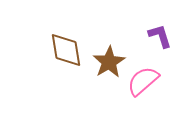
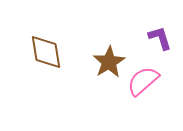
purple L-shape: moved 2 px down
brown diamond: moved 20 px left, 2 px down
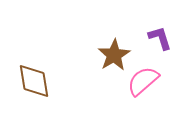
brown diamond: moved 12 px left, 29 px down
brown star: moved 5 px right, 7 px up
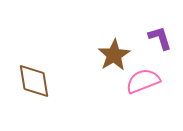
pink semicircle: rotated 20 degrees clockwise
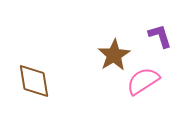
purple L-shape: moved 2 px up
pink semicircle: rotated 12 degrees counterclockwise
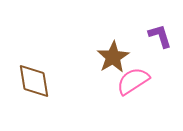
brown star: moved 1 px left, 2 px down
pink semicircle: moved 10 px left
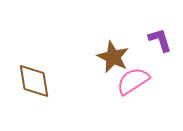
purple L-shape: moved 4 px down
brown star: rotated 16 degrees counterclockwise
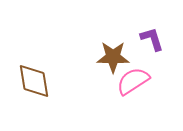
purple L-shape: moved 8 px left, 1 px up
brown star: rotated 24 degrees counterclockwise
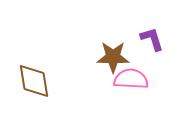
pink semicircle: moved 2 px left, 2 px up; rotated 36 degrees clockwise
